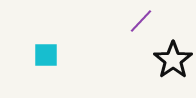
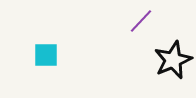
black star: rotated 12 degrees clockwise
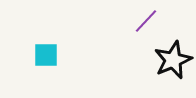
purple line: moved 5 px right
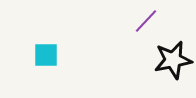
black star: rotated 12 degrees clockwise
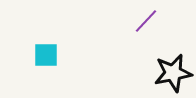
black star: moved 13 px down
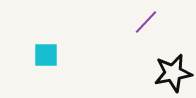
purple line: moved 1 px down
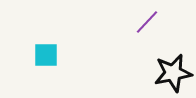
purple line: moved 1 px right
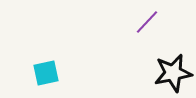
cyan square: moved 18 px down; rotated 12 degrees counterclockwise
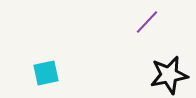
black star: moved 4 px left, 2 px down
